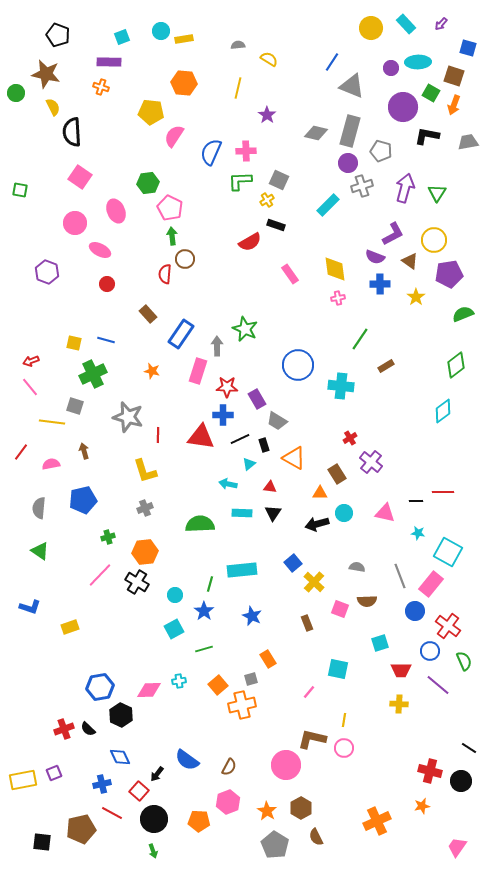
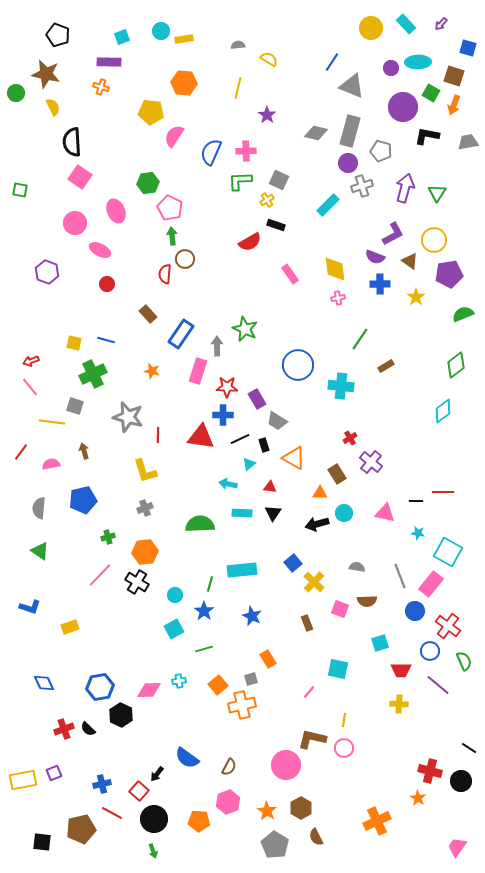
black semicircle at (72, 132): moved 10 px down
blue diamond at (120, 757): moved 76 px left, 74 px up
blue semicircle at (187, 760): moved 2 px up
orange star at (422, 806): moved 4 px left, 8 px up; rotated 28 degrees counterclockwise
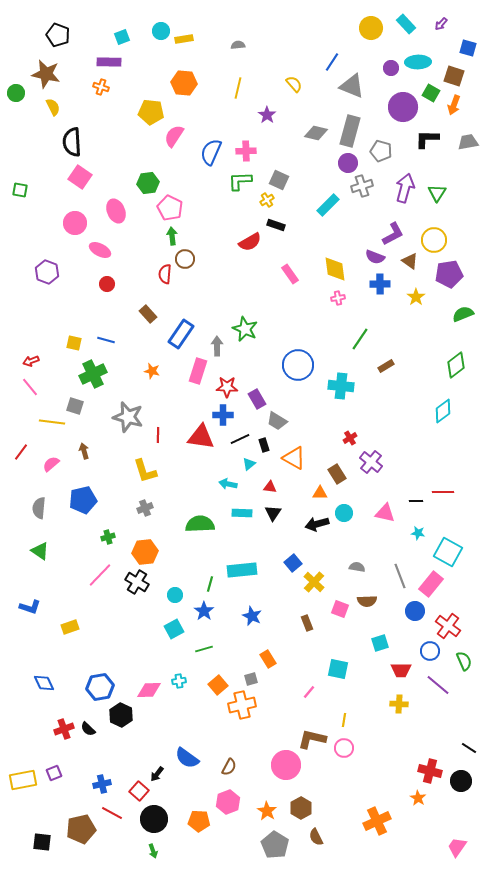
yellow semicircle at (269, 59): moved 25 px right, 25 px down; rotated 18 degrees clockwise
black L-shape at (427, 136): moved 3 px down; rotated 10 degrees counterclockwise
pink semicircle at (51, 464): rotated 30 degrees counterclockwise
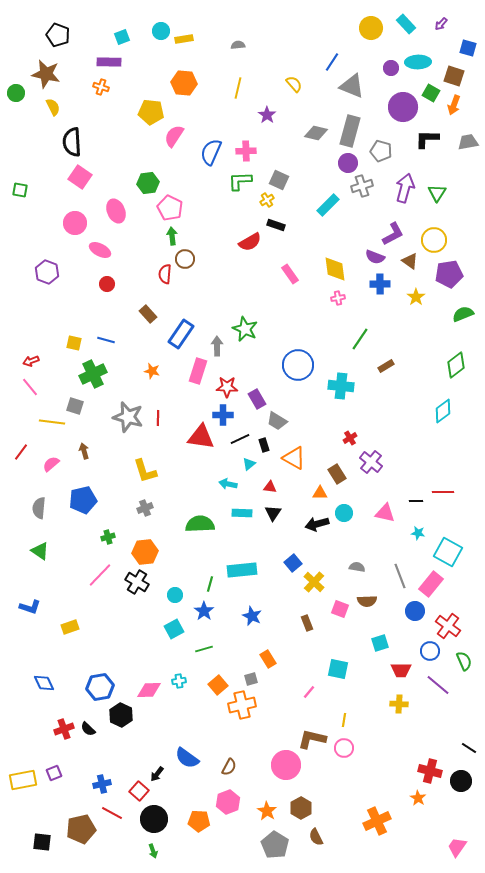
red line at (158, 435): moved 17 px up
